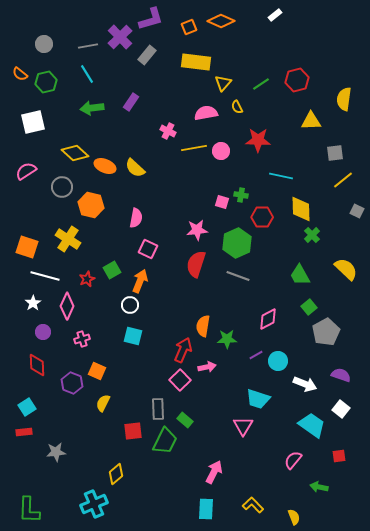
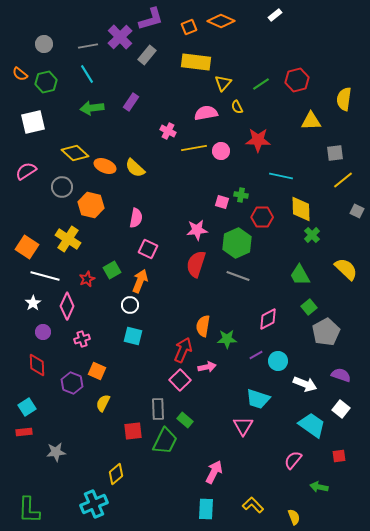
orange square at (27, 247): rotated 15 degrees clockwise
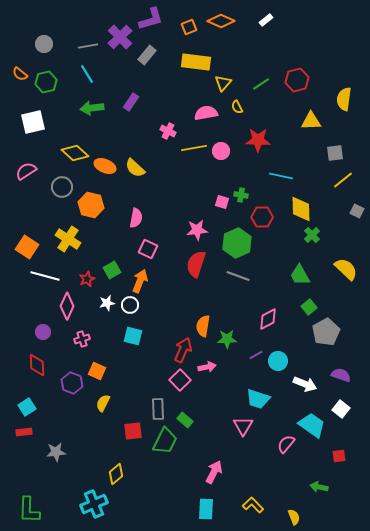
white rectangle at (275, 15): moved 9 px left, 5 px down
white star at (33, 303): moved 74 px right; rotated 21 degrees clockwise
pink semicircle at (293, 460): moved 7 px left, 16 px up
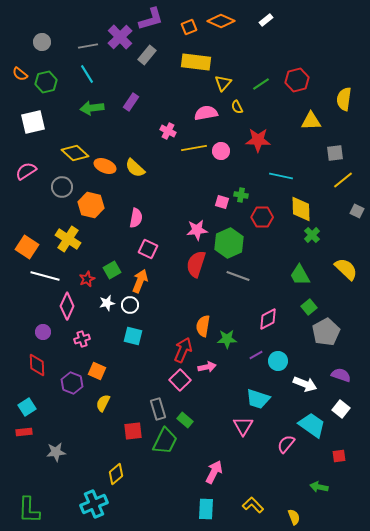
gray circle at (44, 44): moved 2 px left, 2 px up
green hexagon at (237, 243): moved 8 px left
gray rectangle at (158, 409): rotated 15 degrees counterclockwise
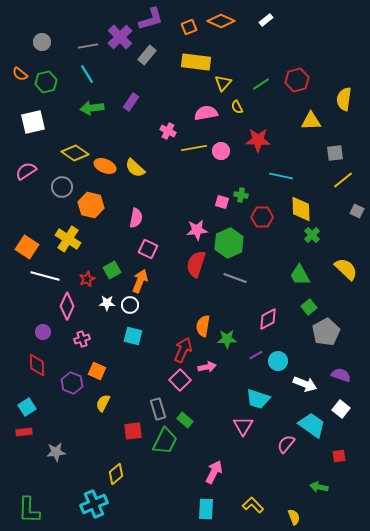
yellow diamond at (75, 153): rotated 8 degrees counterclockwise
gray line at (238, 276): moved 3 px left, 2 px down
white star at (107, 303): rotated 14 degrees clockwise
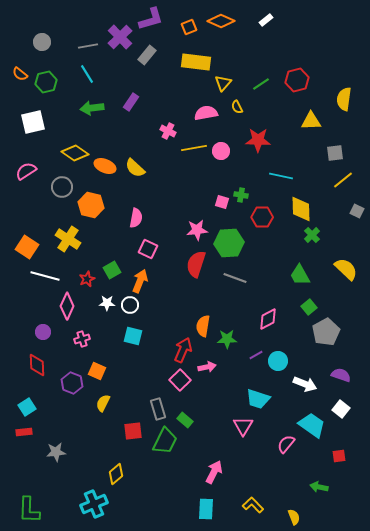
green hexagon at (229, 243): rotated 20 degrees clockwise
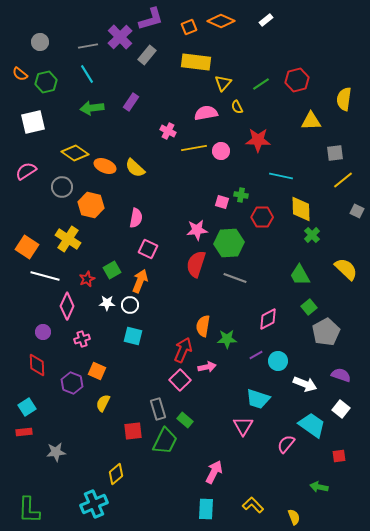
gray circle at (42, 42): moved 2 px left
